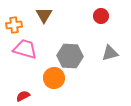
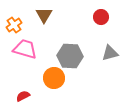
red circle: moved 1 px down
orange cross: rotated 28 degrees counterclockwise
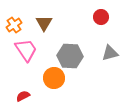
brown triangle: moved 8 px down
pink trapezoid: moved 1 px right, 1 px down; rotated 40 degrees clockwise
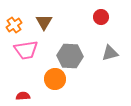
brown triangle: moved 1 px up
pink trapezoid: rotated 115 degrees clockwise
orange circle: moved 1 px right, 1 px down
red semicircle: rotated 24 degrees clockwise
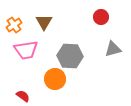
gray triangle: moved 3 px right, 4 px up
red semicircle: rotated 40 degrees clockwise
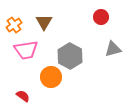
gray hexagon: rotated 25 degrees clockwise
orange circle: moved 4 px left, 2 px up
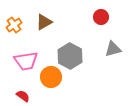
brown triangle: rotated 30 degrees clockwise
pink trapezoid: moved 11 px down
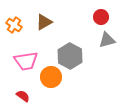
orange cross: rotated 21 degrees counterclockwise
gray triangle: moved 6 px left, 9 px up
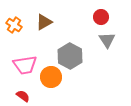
gray triangle: rotated 48 degrees counterclockwise
pink trapezoid: moved 1 px left, 4 px down
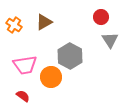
gray triangle: moved 3 px right
